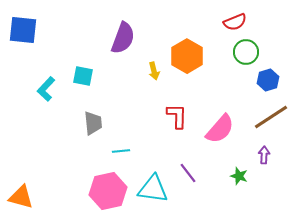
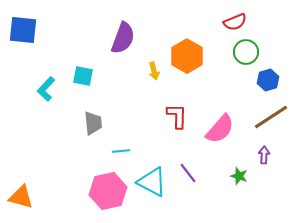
cyan triangle: moved 1 px left, 7 px up; rotated 20 degrees clockwise
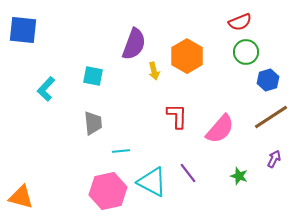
red semicircle: moved 5 px right
purple semicircle: moved 11 px right, 6 px down
cyan square: moved 10 px right
purple arrow: moved 10 px right, 4 px down; rotated 24 degrees clockwise
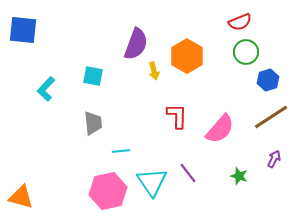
purple semicircle: moved 2 px right
cyan triangle: rotated 28 degrees clockwise
